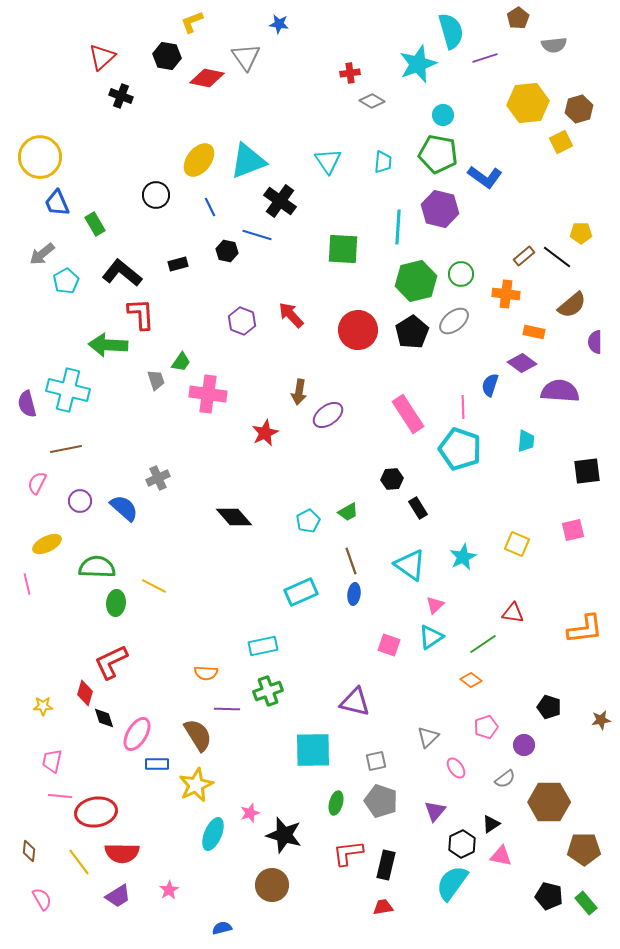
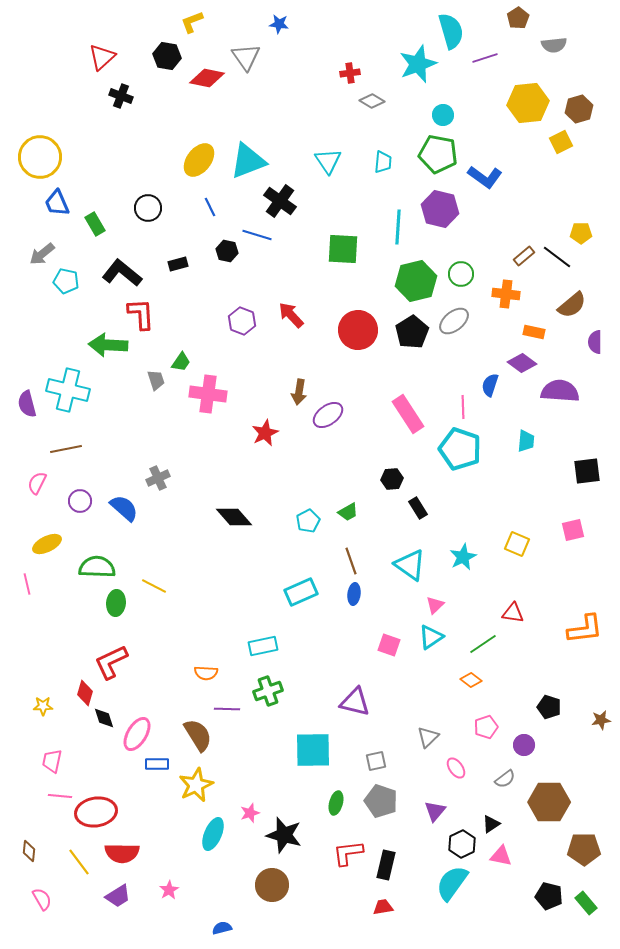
black circle at (156, 195): moved 8 px left, 13 px down
cyan pentagon at (66, 281): rotated 30 degrees counterclockwise
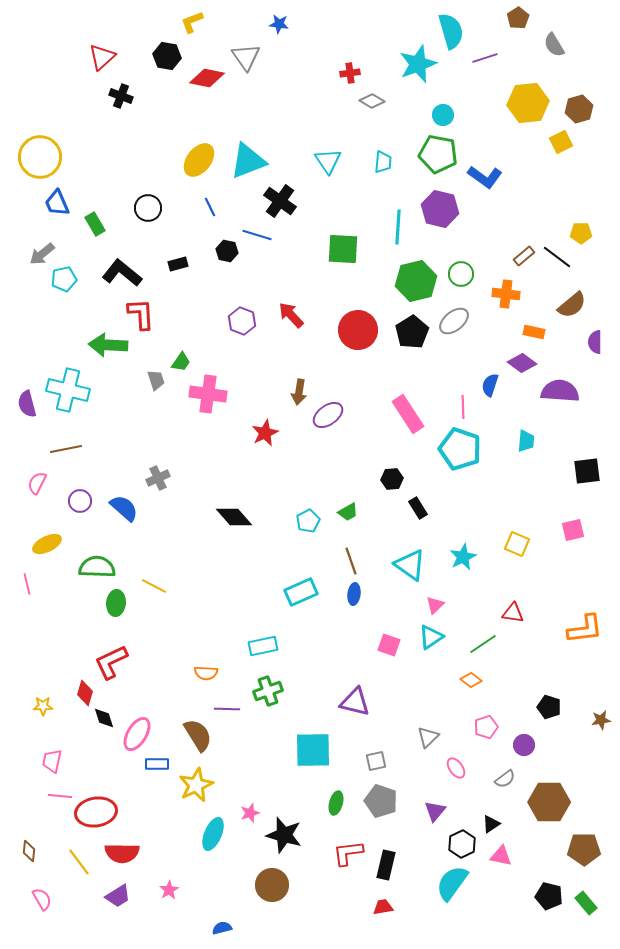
gray semicircle at (554, 45): rotated 65 degrees clockwise
cyan pentagon at (66, 281): moved 2 px left, 2 px up; rotated 25 degrees counterclockwise
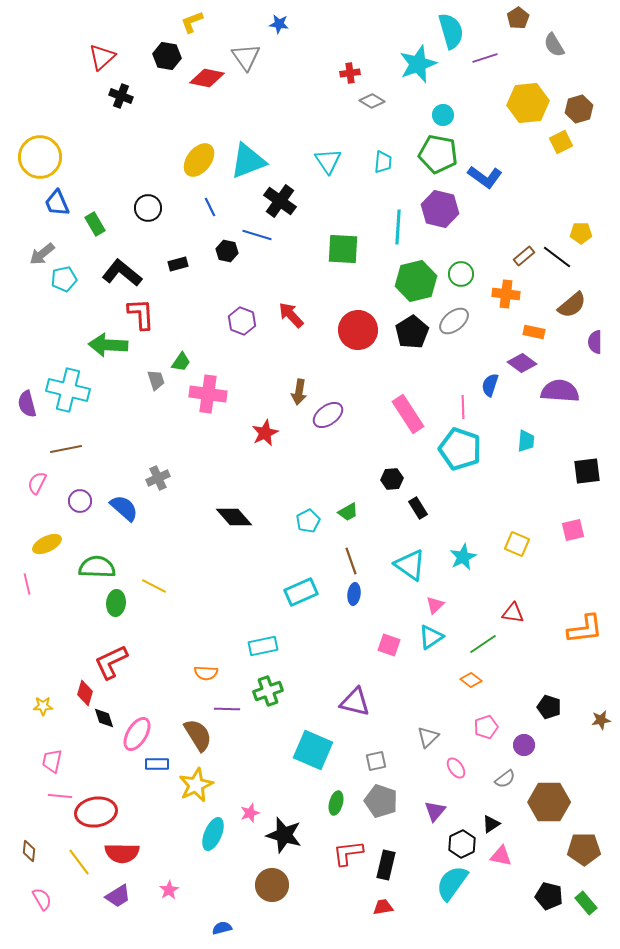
cyan square at (313, 750): rotated 24 degrees clockwise
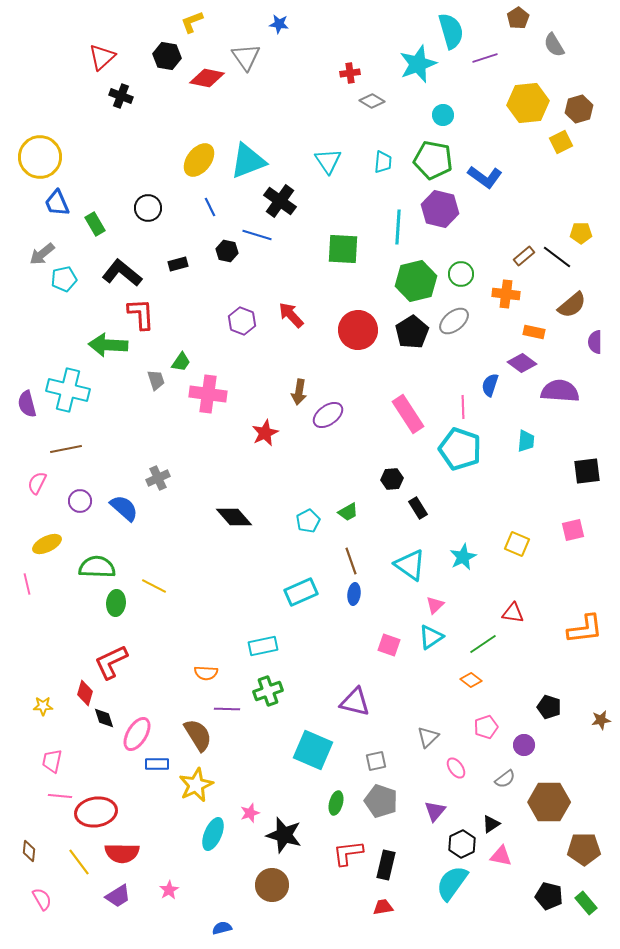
green pentagon at (438, 154): moved 5 px left, 6 px down
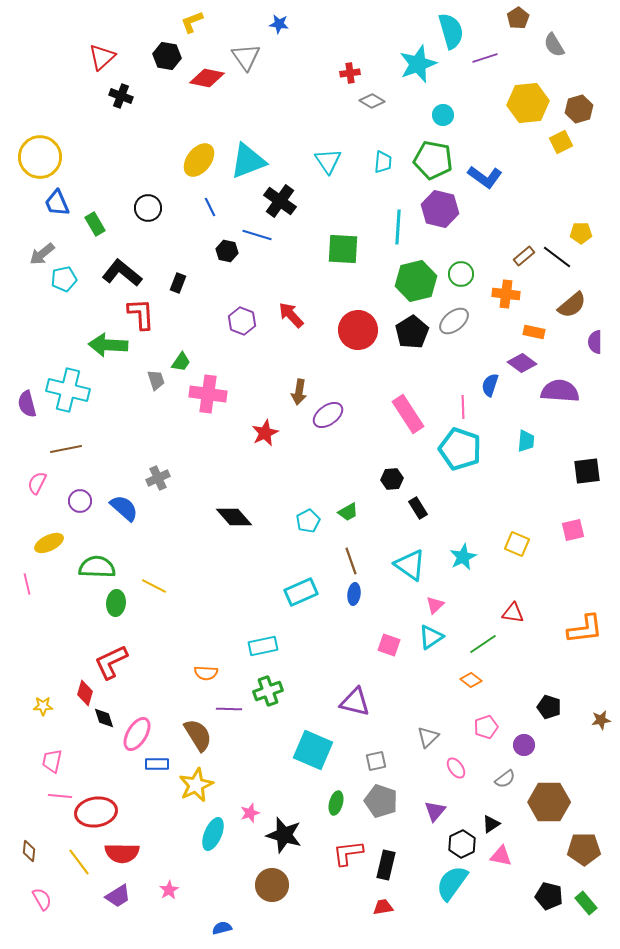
black rectangle at (178, 264): moved 19 px down; rotated 54 degrees counterclockwise
yellow ellipse at (47, 544): moved 2 px right, 1 px up
purple line at (227, 709): moved 2 px right
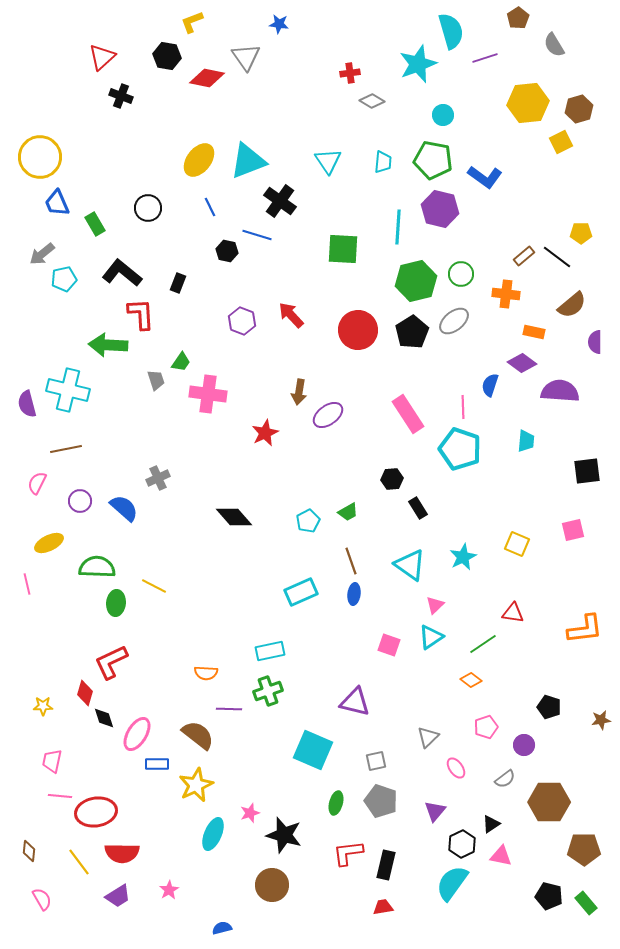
cyan rectangle at (263, 646): moved 7 px right, 5 px down
brown semicircle at (198, 735): rotated 20 degrees counterclockwise
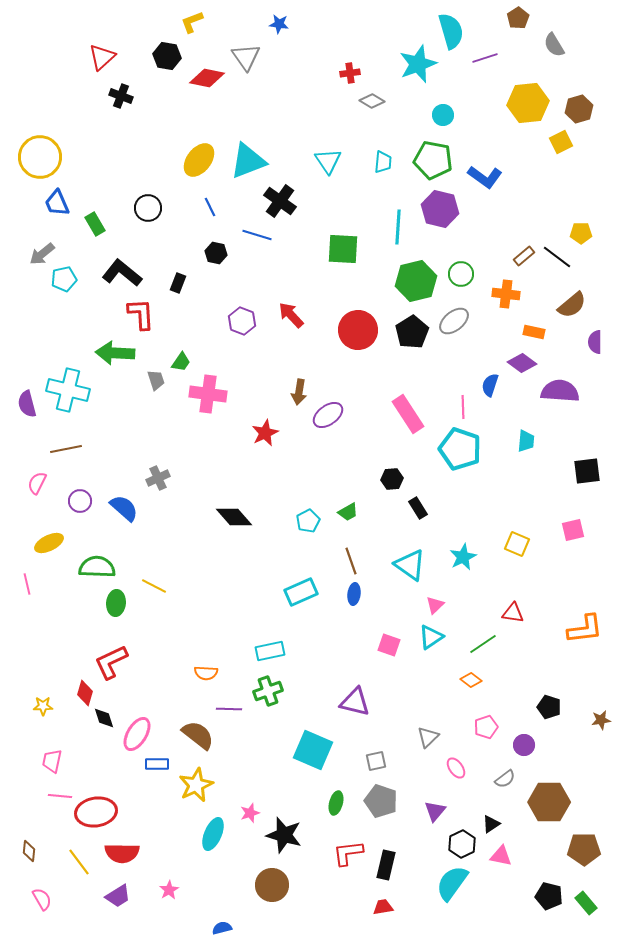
black hexagon at (227, 251): moved 11 px left, 2 px down
green arrow at (108, 345): moved 7 px right, 8 px down
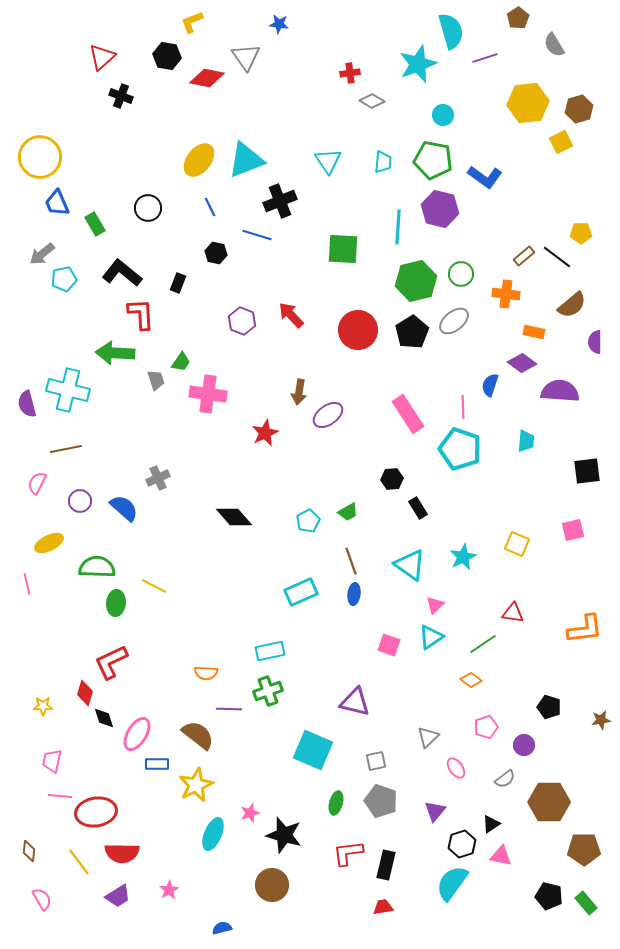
cyan triangle at (248, 161): moved 2 px left, 1 px up
black cross at (280, 201): rotated 32 degrees clockwise
black hexagon at (462, 844): rotated 8 degrees clockwise
